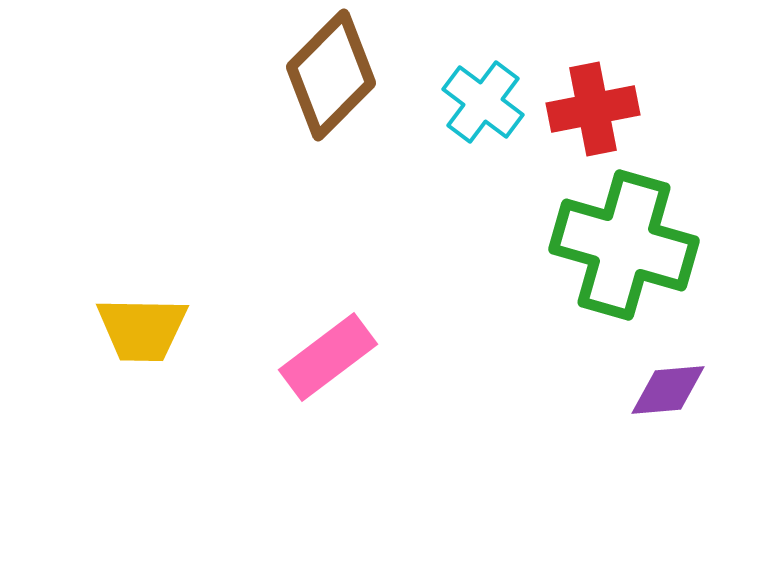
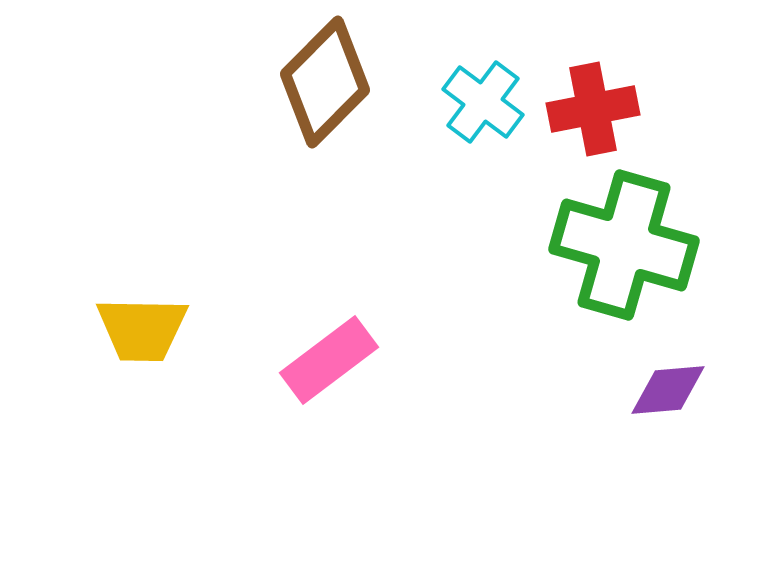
brown diamond: moved 6 px left, 7 px down
pink rectangle: moved 1 px right, 3 px down
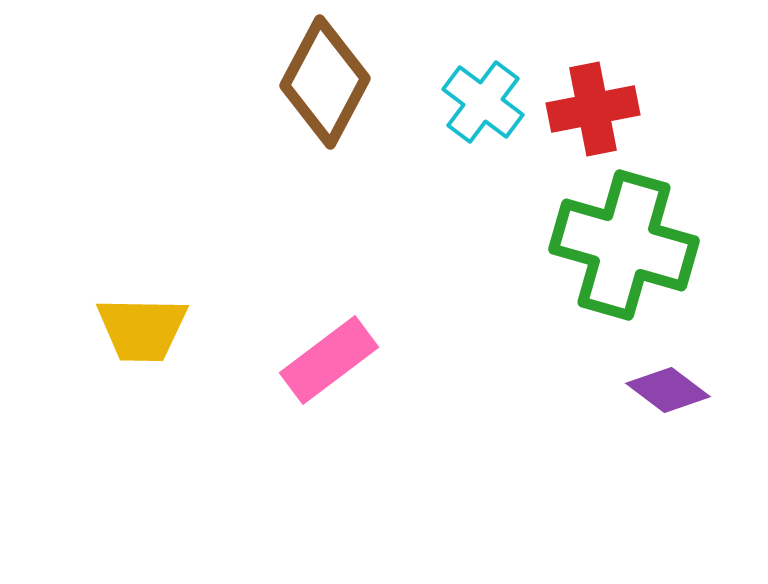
brown diamond: rotated 17 degrees counterclockwise
purple diamond: rotated 42 degrees clockwise
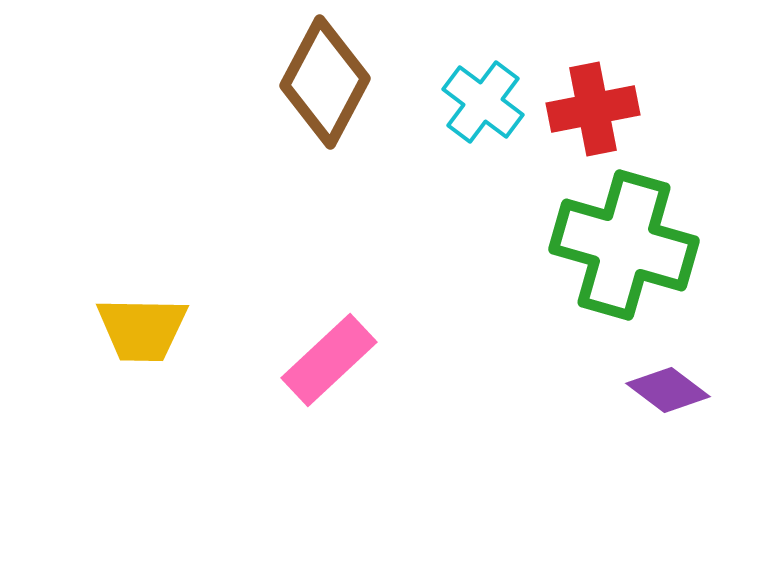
pink rectangle: rotated 6 degrees counterclockwise
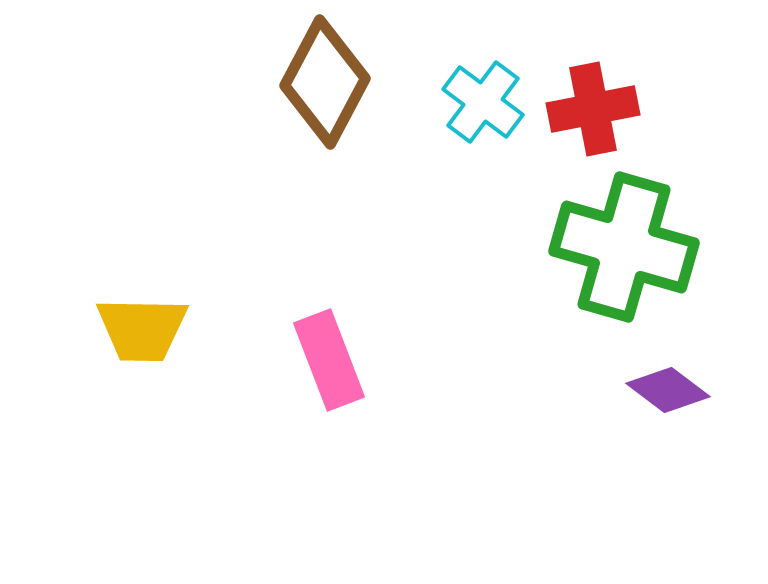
green cross: moved 2 px down
pink rectangle: rotated 68 degrees counterclockwise
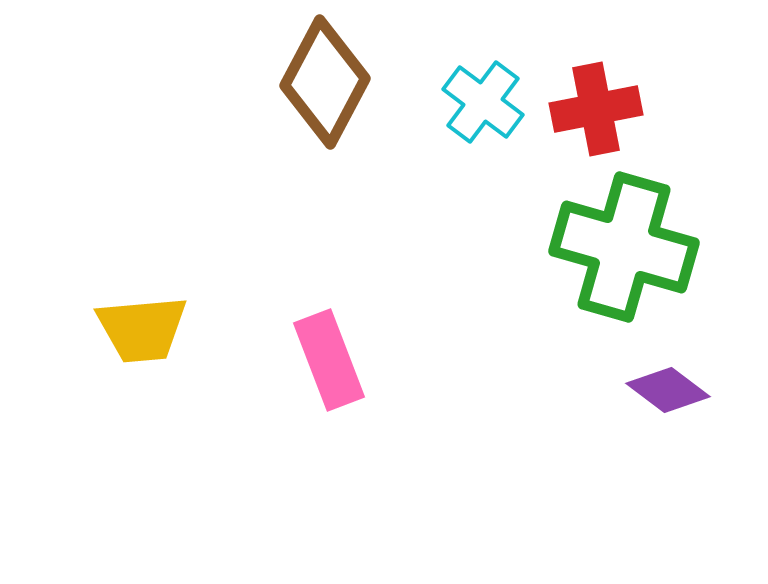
red cross: moved 3 px right
yellow trapezoid: rotated 6 degrees counterclockwise
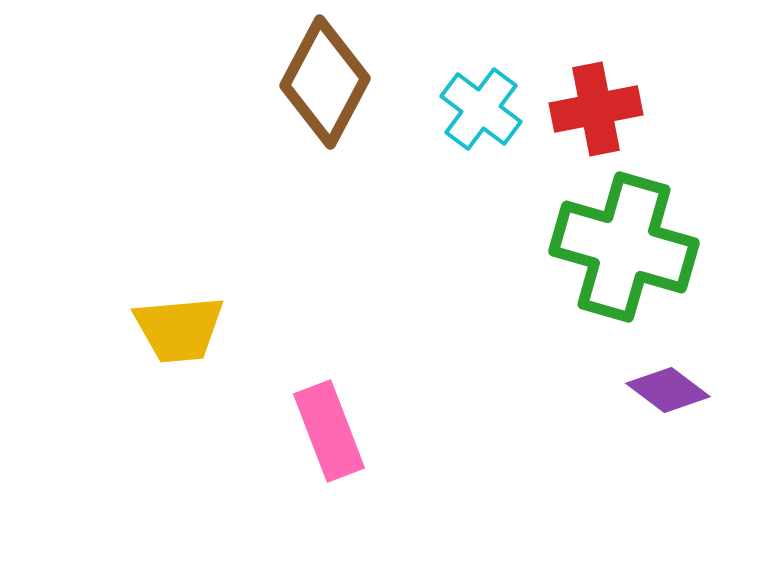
cyan cross: moved 2 px left, 7 px down
yellow trapezoid: moved 37 px right
pink rectangle: moved 71 px down
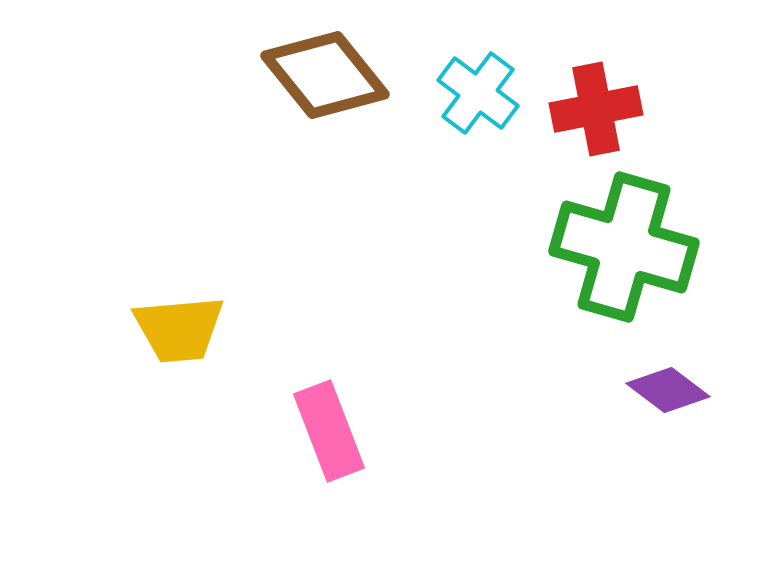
brown diamond: moved 7 px up; rotated 67 degrees counterclockwise
cyan cross: moved 3 px left, 16 px up
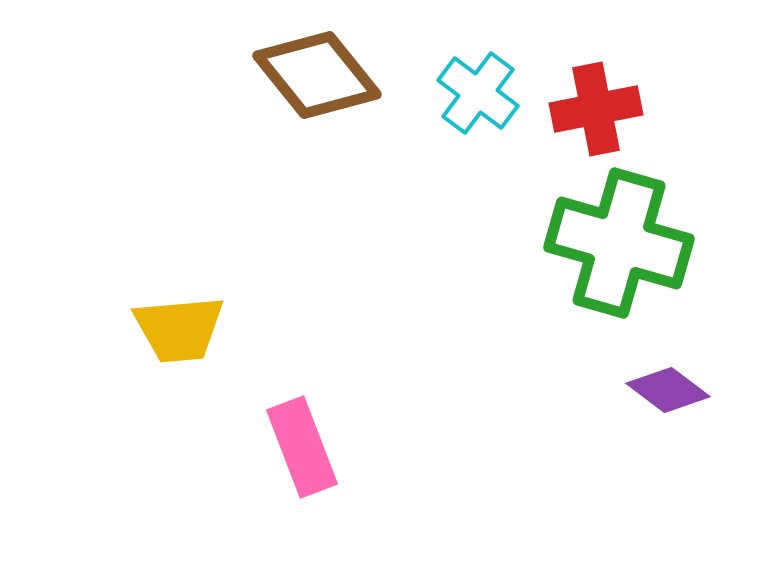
brown diamond: moved 8 px left
green cross: moved 5 px left, 4 px up
pink rectangle: moved 27 px left, 16 px down
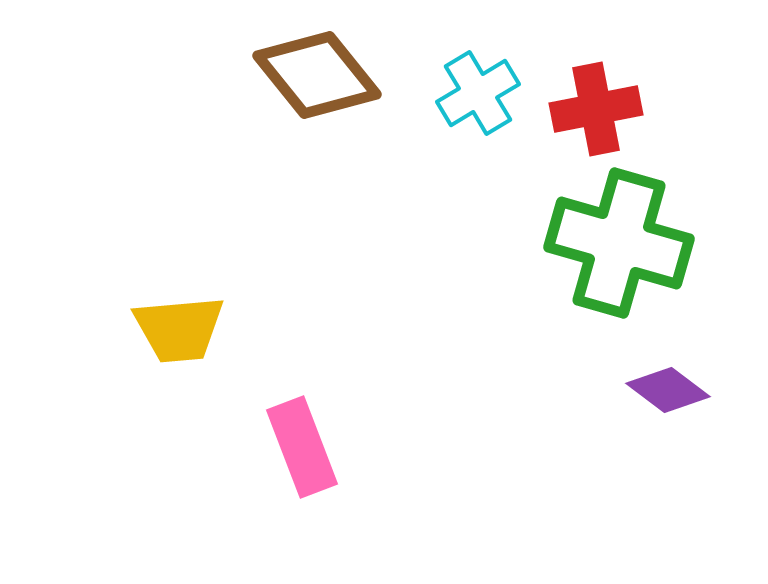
cyan cross: rotated 22 degrees clockwise
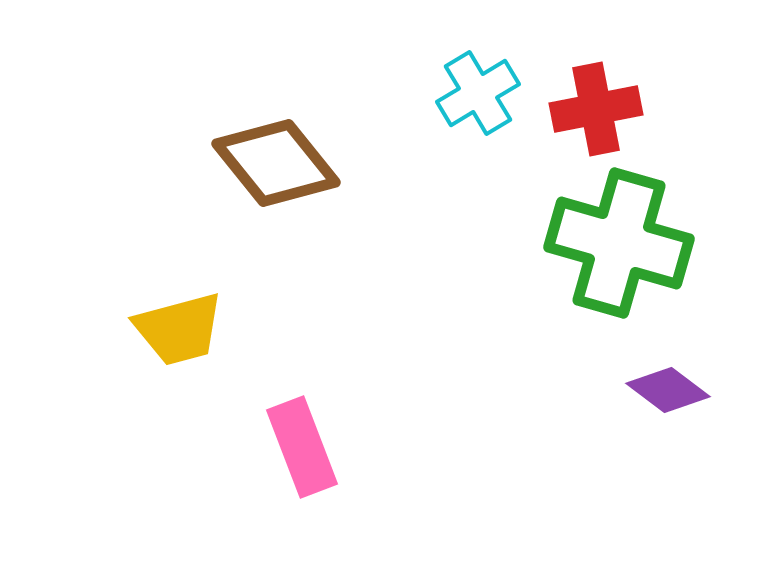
brown diamond: moved 41 px left, 88 px down
yellow trapezoid: rotated 10 degrees counterclockwise
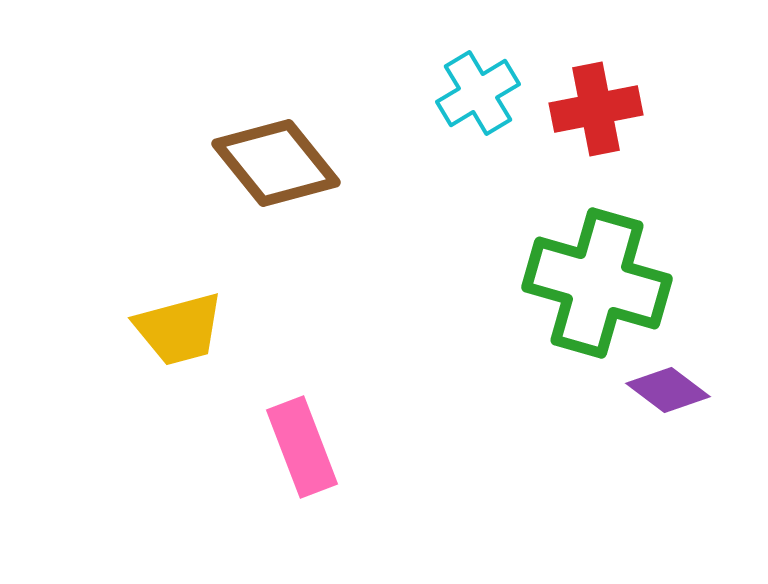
green cross: moved 22 px left, 40 px down
